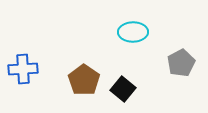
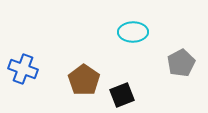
blue cross: rotated 24 degrees clockwise
black square: moved 1 px left, 6 px down; rotated 30 degrees clockwise
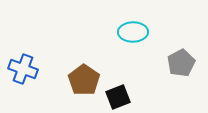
black square: moved 4 px left, 2 px down
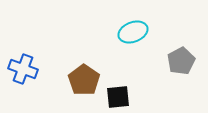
cyan ellipse: rotated 20 degrees counterclockwise
gray pentagon: moved 2 px up
black square: rotated 15 degrees clockwise
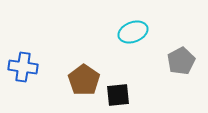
blue cross: moved 2 px up; rotated 12 degrees counterclockwise
black square: moved 2 px up
